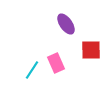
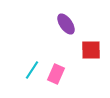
pink rectangle: moved 11 px down; rotated 48 degrees clockwise
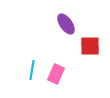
red square: moved 1 px left, 4 px up
cyan line: rotated 24 degrees counterclockwise
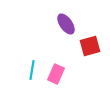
red square: rotated 15 degrees counterclockwise
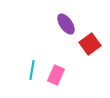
red square: moved 2 px up; rotated 20 degrees counterclockwise
pink rectangle: moved 1 px down
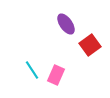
red square: moved 1 px down
cyan line: rotated 42 degrees counterclockwise
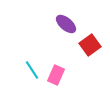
purple ellipse: rotated 15 degrees counterclockwise
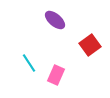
purple ellipse: moved 11 px left, 4 px up
cyan line: moved 3 px left, 7 px up
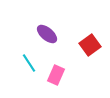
purple ellipse: moved 8 px left, 14 px down
